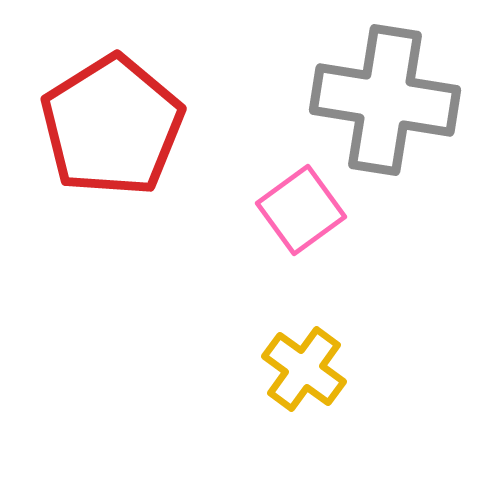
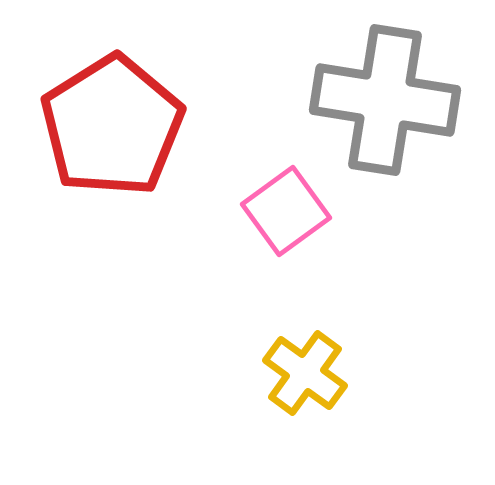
pink square: moved 15 px left, 1 px down
yellow cross: moved 1 px right, 4 px down
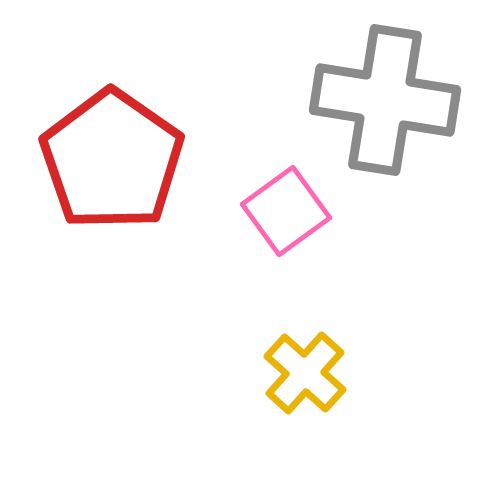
red pentagon: moved 34 px down; rotated 5 degrees counterclockwise
yellow cross: rotated 6 degrees clockwise
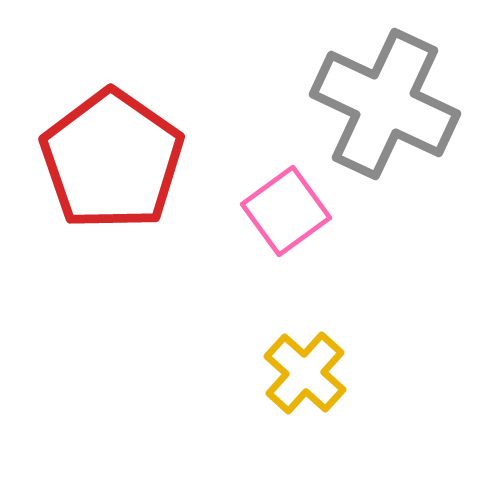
gray cross: moved 4 px down; rotated 16 degrees clockwise
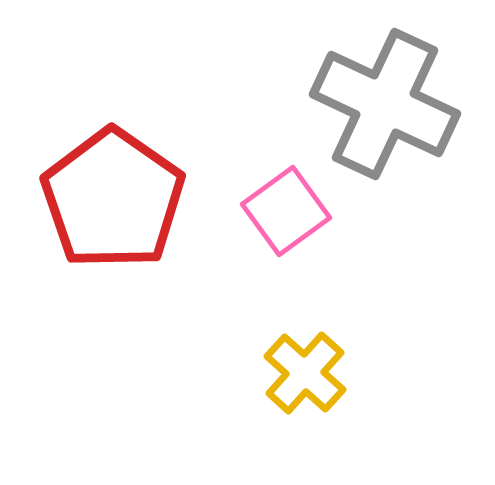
red pentagon: moved 1 px right, 39 px down
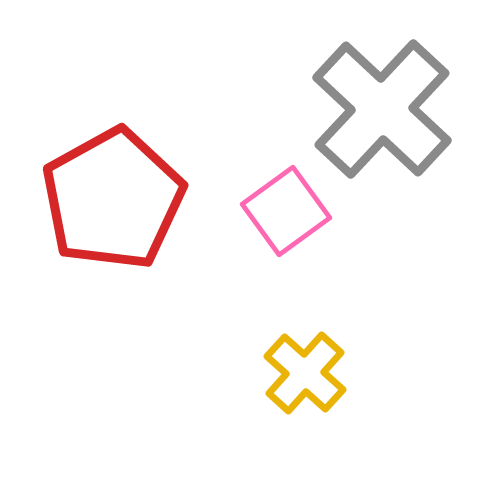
gray cross: moved 3 px left, 5 px down; rotated 18 degrees clockwise
red pentagon: rotated 8 degrees clockwise
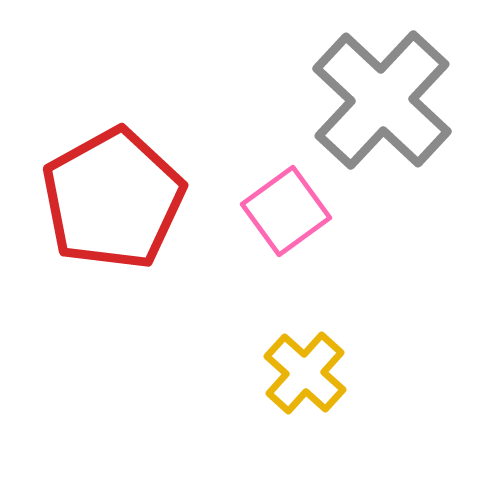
gray cross: moved 9 px up
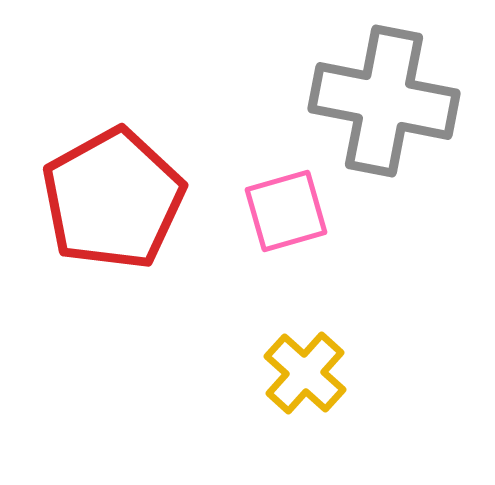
gray cross: moved 2 px right, 1 px down; rotated 32 degrees counterclockwise
pink square: rotated 20 degrees clockwise
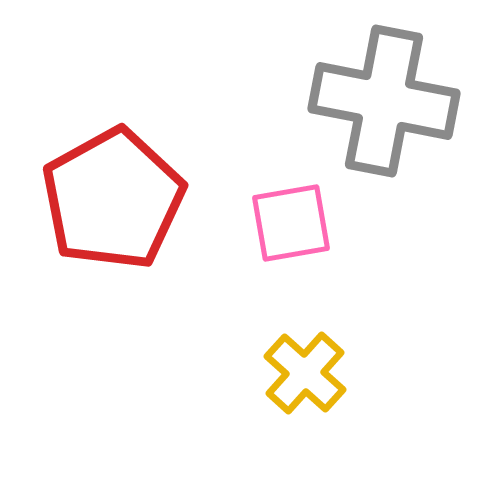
pink square: moved 5 px right, 12 px down; rotated 6 degrees clockwise
